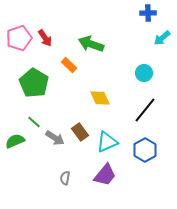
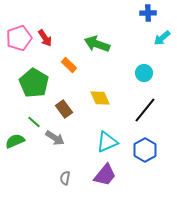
green arrow: moved 6 px right
brown rectangle: moved 16 px left, 23 px up
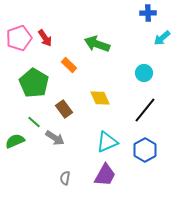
purple trapezoid: rotated 10 degrees counterclockwise
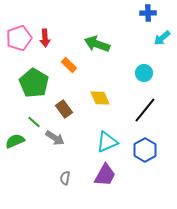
red arrow: rotated 30 degrees clockwise
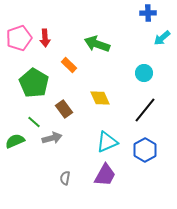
gray arrow: moved 3 px left; rotated 48 degrees counterclockwise
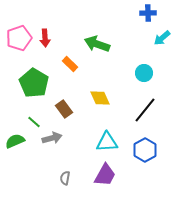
orange rectangle: moved 1 px right, 1 px up
cyan triangle: rotated 20 degrees clockwise
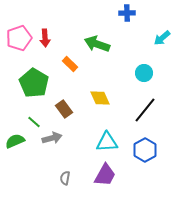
blue cross: moved 21 px left
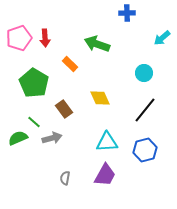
green semicircle: moved 3 px right, 3 px up
blue hexagon: rotated 15 degrees clockwise
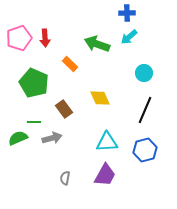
cyan arrow: moved 33 px left, 1 px up
green pentagon: rotated 8 degrees counterclockwise
black line: rotated 16 degrees counterclockwise
green line: rotated 40 degrees counterclockwise
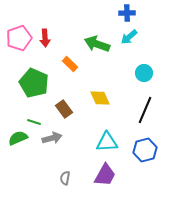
green line: rotated 16 degrees clockwise
